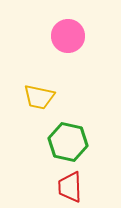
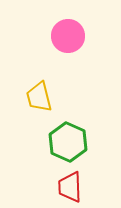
yellow trapezoid: rotated 64 degrees clockwise
green hexagon: rotated 12 degrees clockwise
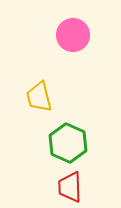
pink circle: moved 5 px right, 1 px up
green hexagon: moved 1 px down
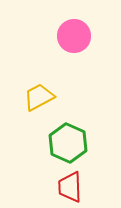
pink circle: moved 1 px right, 1 px down
yellow trapezoid: rotated 76 degrees clockwise
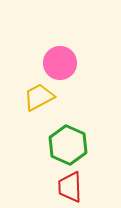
pink circle: moved 14 px left, 27 px down
green hexagon: moved 2 px down
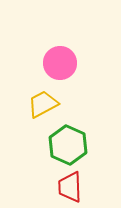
yellow trapezoid: moved 4 px right, 7 px down
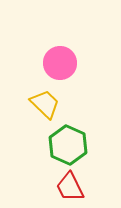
yellow trapezoid: moved 2 px right; rotated 72 degrees clockwise
red trapezoid: rotated 24 degrees counterclockwise
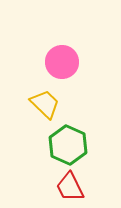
pink circle: moved 2 px right, 1 px up
